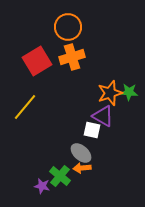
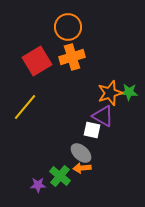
purple star: moved 4 px left, 1 px up; rotated 14 degrees counterclockwise
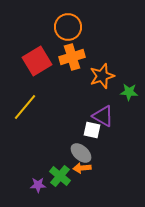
orange star: moved 8 px left, 17 px up
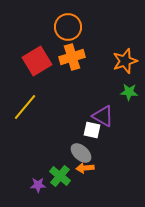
orange star: moved 23 px right, 15 px up
orange arrow: moved 3 px right
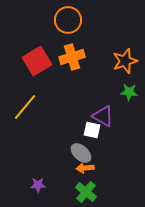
orange circle: moved 7 px up
green cross: moved 26 px right, 16 px down
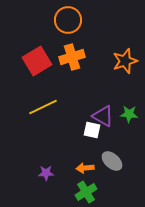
green star: moved 22 px down
yellow line: moved 18 px right; rotated 24 degrees clockwise
gray ellipse: moved 31 px right, 8 px down
purple star: moved 8 px right, 12 px up
green cross: rotated 20 degrees clockwise
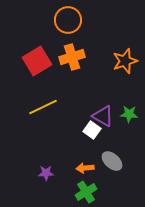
white square: rotated 24 degrees clockwise
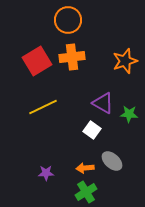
orange cross: rotated 10 degrees clockwise
purple triangle: moved 13 px up
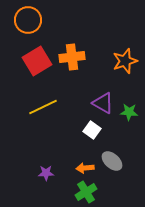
orange circle: moved 40 px left
green star: moved 2 px up
